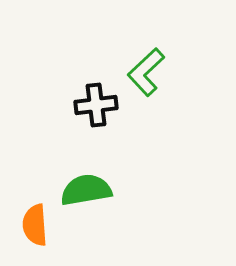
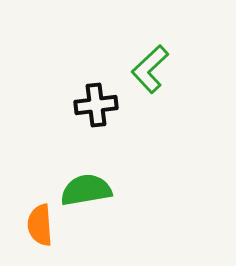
green L-shape: moved 4 px right, 3 px up
orange semicircle: moved 5 px right
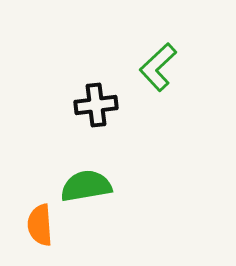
green L-shape: moved 8 px right, 2 px up
green semicircle: moved 4 px up
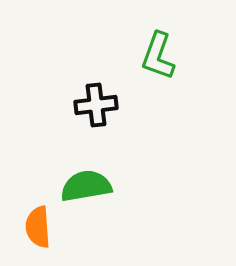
green L-shape: moved 11 px up; rotated 27 degrees counterclockwise
orange semicircle: moved 2 px left, 2 px down
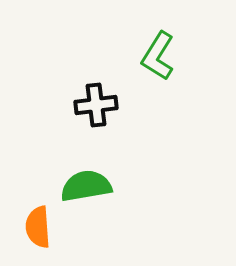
green L-shape: rotated 12 degrees clockwise
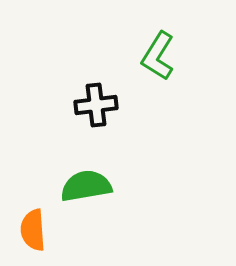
orange semicircle: moved 5 px left, 3 px down
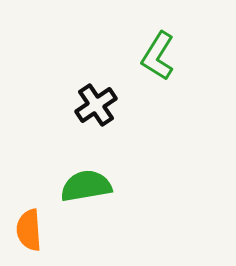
black cross: rotated 27 degrees counterclockwise
orange semicircle: moved 4 px left
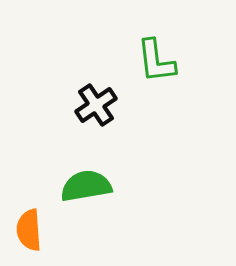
green L-shape: moved 2 px left, 5 px down; rotated 39 degrees counterclockwise
